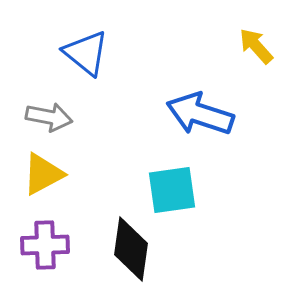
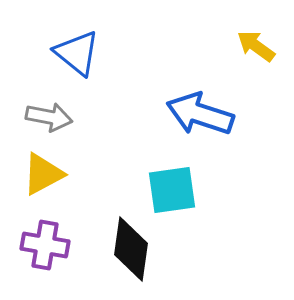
yellow arrow: rotated 12 degrees counterclockwise
blue triangle: moved 9 px left
purple cross: rotated 12 degrees clockwise
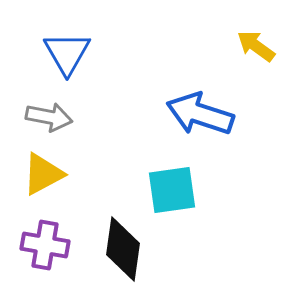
blue triangle: moved 10 px left; rotated 21 degrees clockwise
black diamond: moved 8 px left
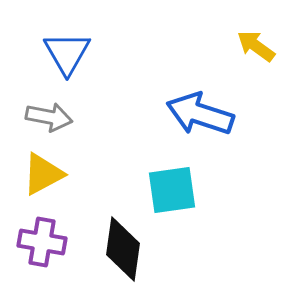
purple cross: moved 3 px left, 3 px up
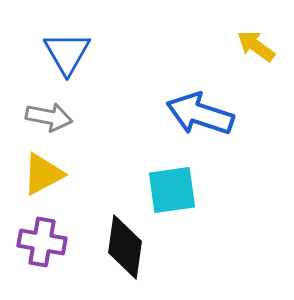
black diamond: moved 2 px right, 2 px up
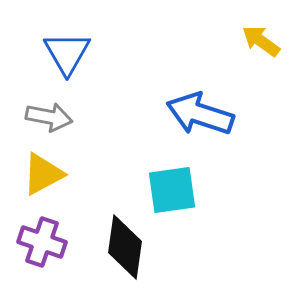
yellow arrow: moved 5 px right, 5 px up
purple cross: rotated 9 degrees clockwise
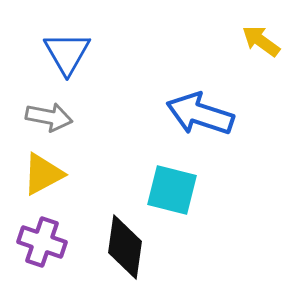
cyan square: rotated 22 degrees clockwise
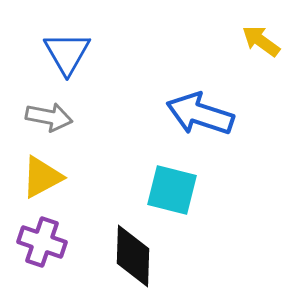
yellow triangle: moved 1 px left, 3 px down
black diamond: moved 8 px right, 9 px down; rotated 6 degrees counterclockwise
